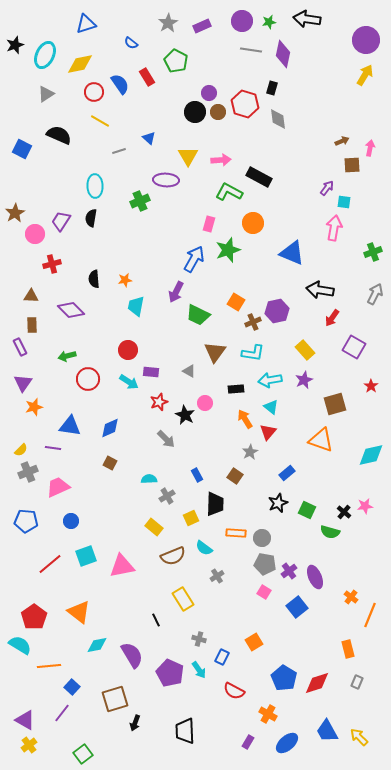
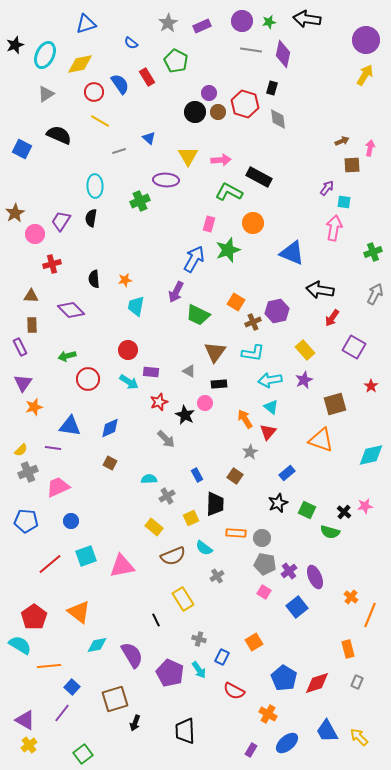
black rectangle at (236, 389): moved 17 px left, 5 px up
purple rectangle at (248, 742): moved 3 px right, 8 px down
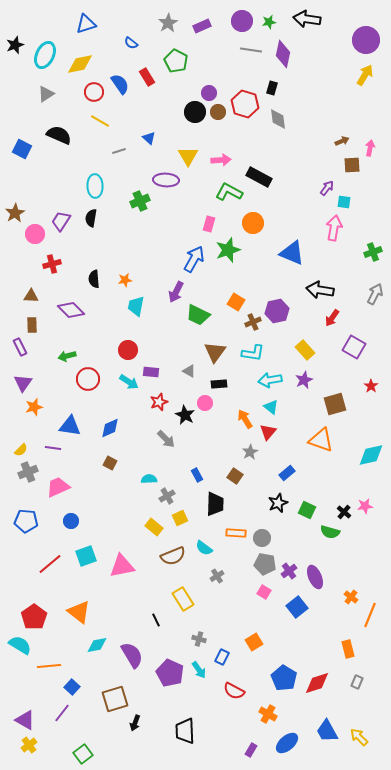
yellow square at (191, 518): moved 11 px left
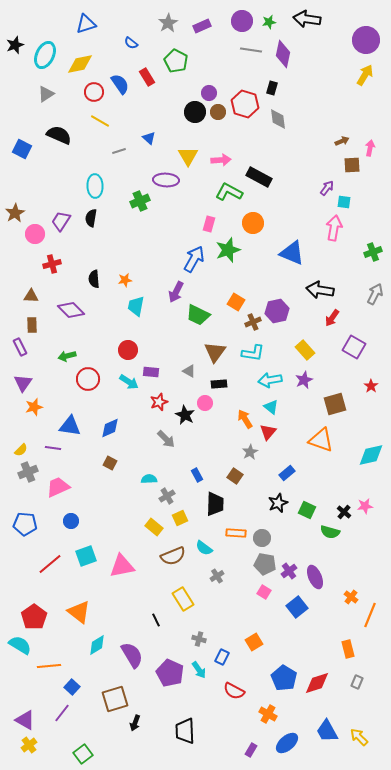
blue pentagon at (26, 521): moved 1 px left, 3 px down
cyan diamond at (97, 645): rotated 20 degrees counterclockwise
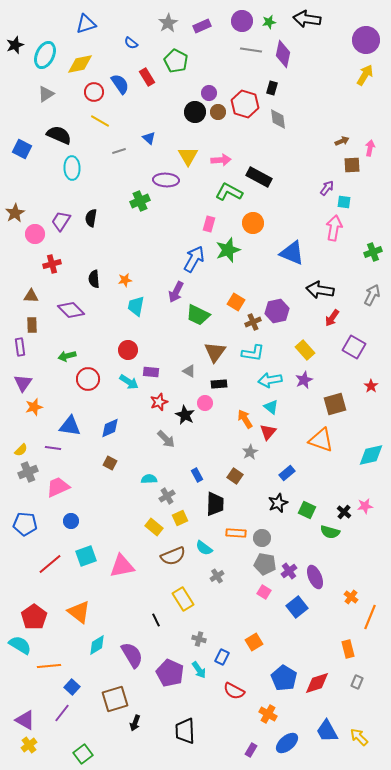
cyan ellipse at (95, 186): moved 23 px left, 18 px up
gray arrow at (375, 294): moved 3 px left, 1 px down
purple rectangle at (20, 347): rotated 18 degrees clockwise
orange line at (370, 615): moved 2 px down
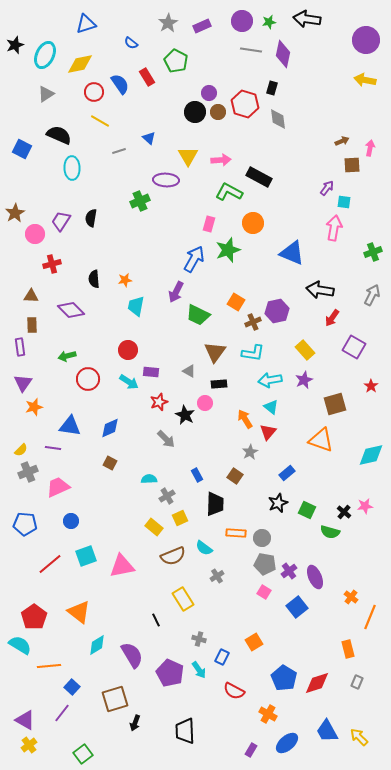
yellow arrow at (365, 75): moved 5 px down; rotated 110 degrees counterclockwise
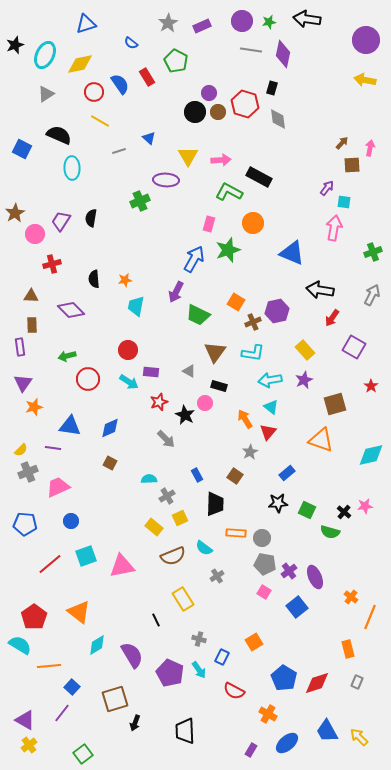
brown arrow at (342, 141): moved 2 px down; rotated 24 degrees counterclockwise
black rectangle at (219, 384): moved 2 px down; rotated 21 degrees clockwise
black star at (278, 503): rotated 18 degrees clockwise
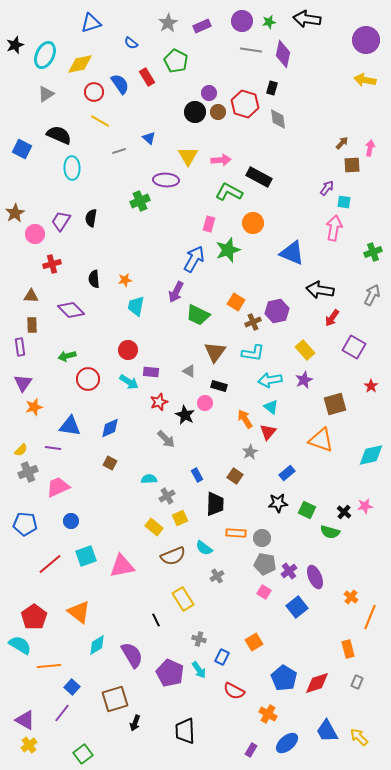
blue triangle at (86, 24): moved 5 px right, 1 px up
